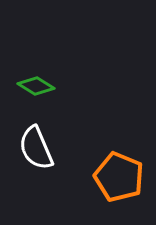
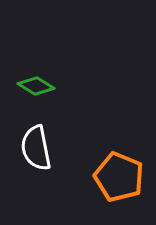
white semicircle: rotated 12 degrees clockwise
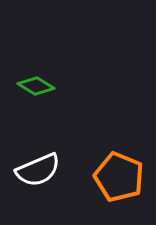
white semicircle: moved 2 px right, 22 px down; rotated 102 degrees counterclockwise
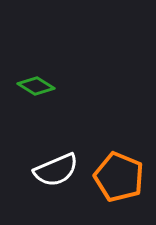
white semicircle: moved 18 px right
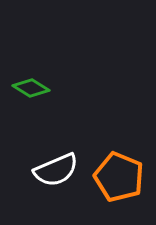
green diamond: moved 5 px left, 2 px down
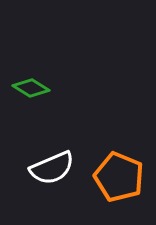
white semicircle: moved 4 px left, 2 px up
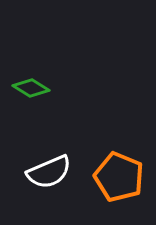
white semicircle: moved 3 px left, 4 px down
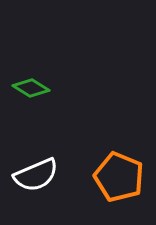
white semicircle: moved 13 px left, 3 px down
